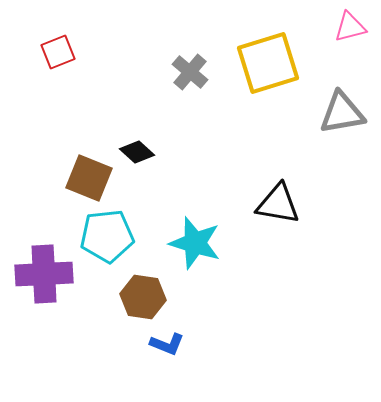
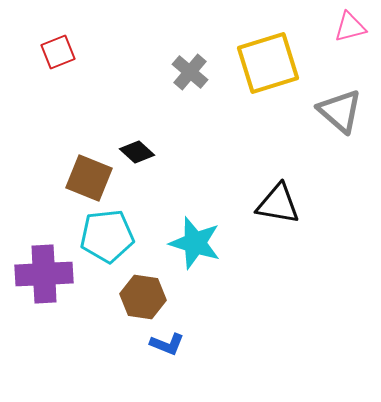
gray triangle: moved 2 px left, 2 px up; rotated 51 degrees clockwise
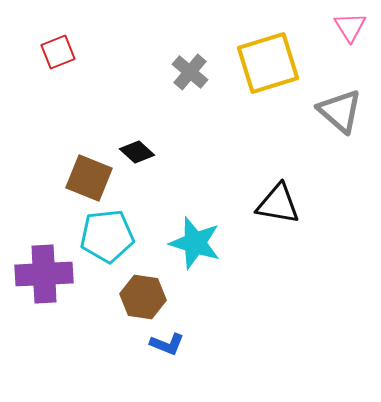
pink triangle: rotated 48 degrees counterclockwise
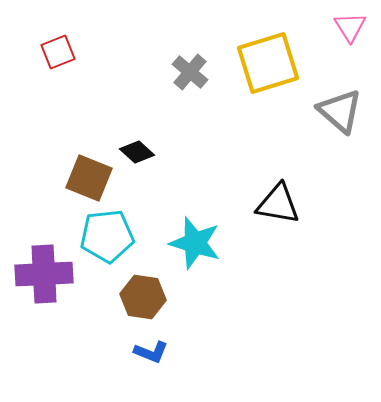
blue L-shape: moved 16 px left, 8 px down
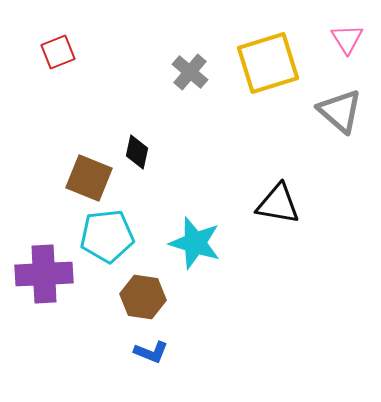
pink triangle: moved 3 px left, 12 px down
black diamond: rotated 60 degrees clockwise
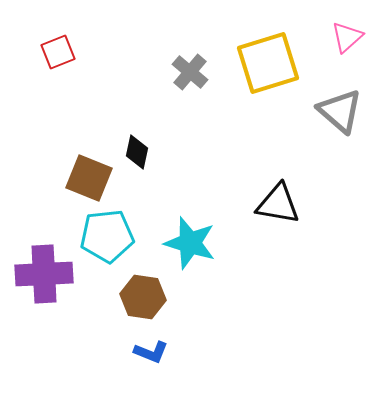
pink triangle: moved 2 px up; rotated 20 degrees clockwise
cyan star: moved 5 px left
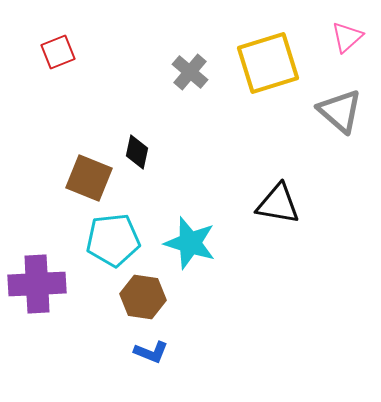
cyan pentagon: moved 6 px right, 4 px down
purple cross: moved 7 px left, 10 px down
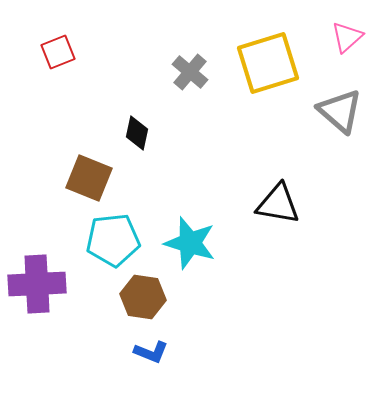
black diamond: moved 19 px up
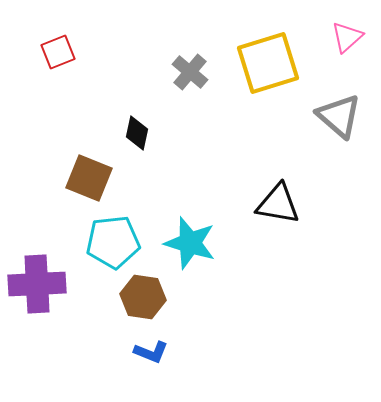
gray triangle: moved 1 px left, 5 px down
cyan pentagon: moved 2 px down
